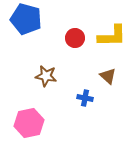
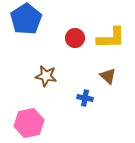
blue pentagon: rotated 24 degrees clockwise
yellow L-shape: moved 1 px left, 2 px down
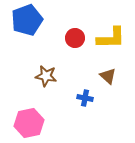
blue pentagon: moved 1 px right, 1 px down; rotated 12 degrees clockwise
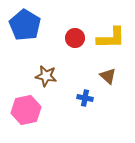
blue pentagon: moved 2 px left, 5 px down; rotated 20 degrees counterclockwise
pink hexagon: moved 3 px left, 13 px up
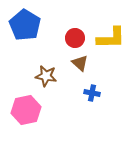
brown triangle: moved 28 px left, 13 px up
blue cross: moved 7 px right, 5 px up
